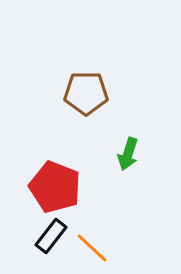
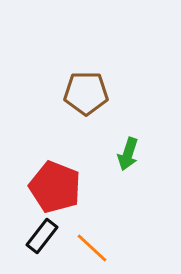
black rectangle: moved 9 px left
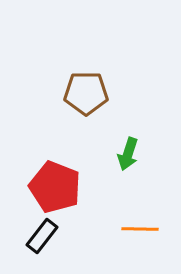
orange line: moved 48 px right, 19 px up; rotated 42 degrees counterclockwise
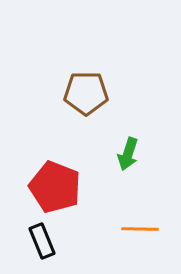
black rectangle: moved 5 px down; rotated 60 degrees counterclockwise
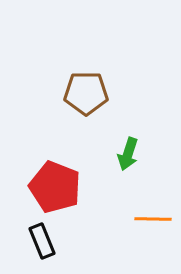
orange line: moved 13 px right, 10 px up
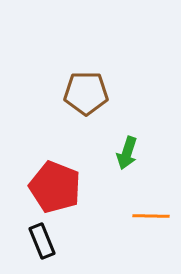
green arrow: moved 1 px left, 1 px up
orange line: moved 2 px left, 3 px up
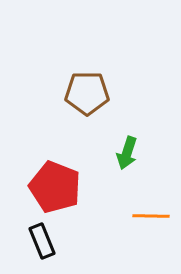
brown pentagon: moved 1 px right
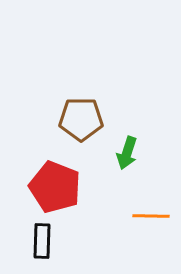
brown pentagon: moved 6 px left, 26 px down
black rectangle: rotated 24 degrees clockwise
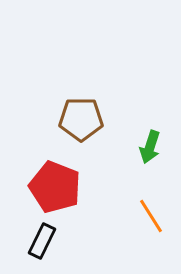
green arrow: moved 23 px right, 6 px up
orange line: rotated 57 degrees clockwise
black rectangle: rotated 24 degrees clockwise
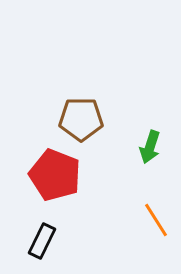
red pentagon: moved 12 px up
orange line: moved 5 px right, 4 px down
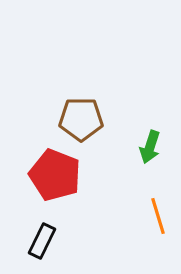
orange line: moved 2 px right, 4 px up; rotated 15 degrees clockwise
